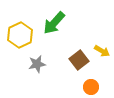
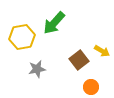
yellow hexagon: moved 2 px right, 2 px down; rotated 15 degrees clockwise
gray star: moved 5 px down
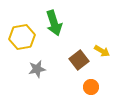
green arrow: rotated 60 degrees counterclockwise
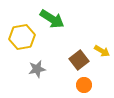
green arrow: moved 2 px left, 4 px up; rotated 40 degrees counterclockwise
orange circle: moved 7 px left, 2 px up
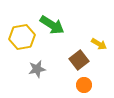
green arrow: moved 6 px down
yellow arrow: moved 3 px left, 7 px up
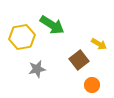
orange circle: moved 8 px right
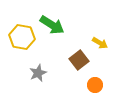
yellow hexagon: rotated 20 degrees clockwise
yellow arrow: moved 1 px right, 1 px up
gray star: moved 1 px right, 4 px down; rotated 12 degrees counterclockwise
orange circle: moved 3 px right
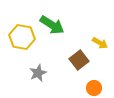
orange circle: moved 1 px left, 3 px down
